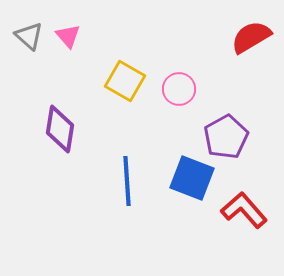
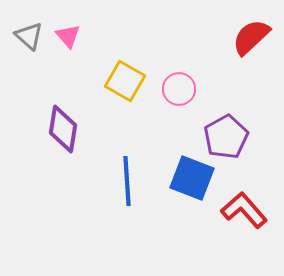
red semicircle: rotated 12 degrees counterclockwise
purple diamond: moved 3 px right
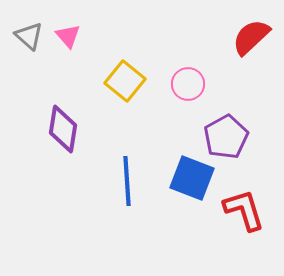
yellow square: rotated 9 degrees clockwise
pink circle: moved 9 px right, 5 px up
red L-shape: rotated 24 degrees clockwise
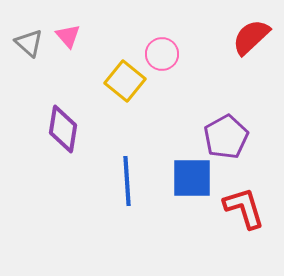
gray triangle: moved 7 px down
pink circle: moved 26 px left, 30 px up
blue square: rotated 21 degrees counterclockwise
red L-shape: moved 2 px up
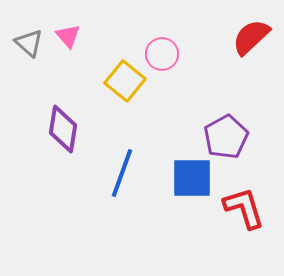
blue line: moved 5 px left, 8 px up; rotated 24 degrees clockwise
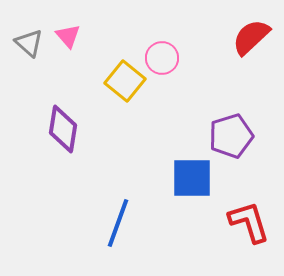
pink circle: moved 4 px down
purple pentagon: moved 5 px right, 1 px up; rotated 12 degrees clockwise
blue line: moved 4 px left, 50 px down
red L-shape: moved 5 px right, 14 px down
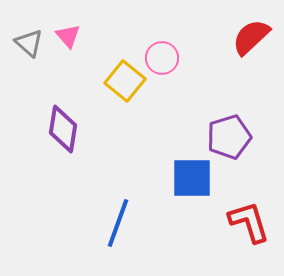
purple pentagon: moved 2 px left, 1 px down
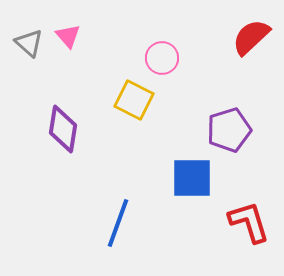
yellow square: moved 9 px right, 19 px down; rotated 12 degrees counterclockwise
purple pentagon: moved 7 px up
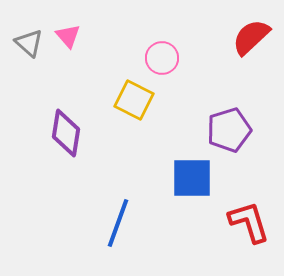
purple diamond: moved 3 px right, 4 px down
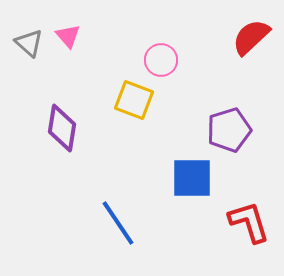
pink circle: moved 1 px left, 2 px down
yellow square: rotated 6 degrees counterclockwise
purple diamond: moved 4 px left, 5 px up
blue line: rotated 54 degrees counterclockwise
